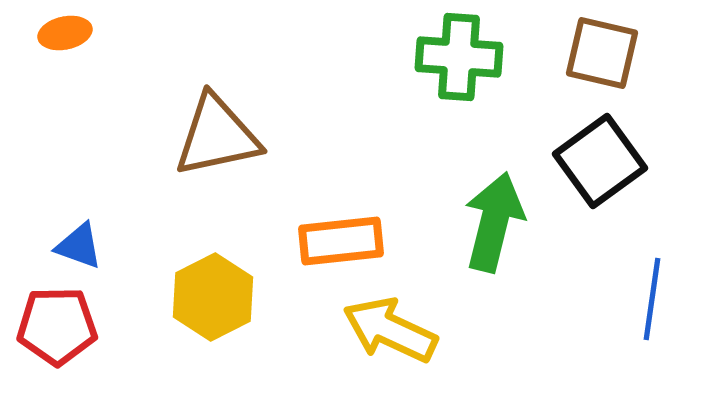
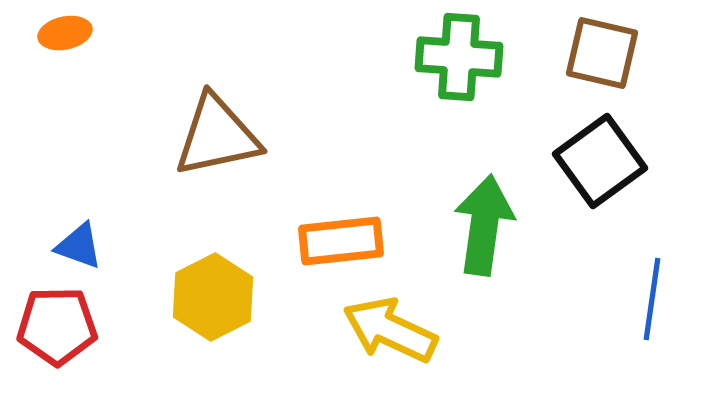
green arrow: moved 10 px left, 3 px down; rotated 6 degrees counterclockwise
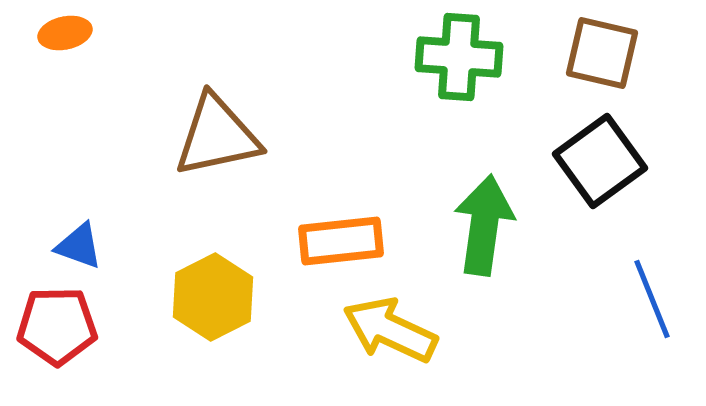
blue line: rotated 30 degrees counterclockwise
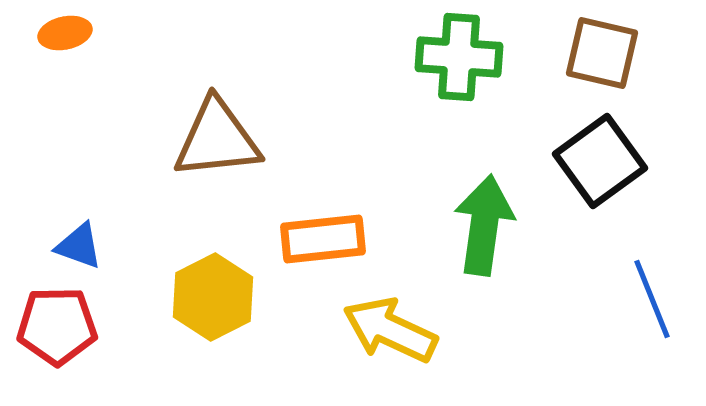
brown triangle: moved 3 px down; rotated 6 degrees clockwise
orange rectangle: moved 18 px left, 2 px up
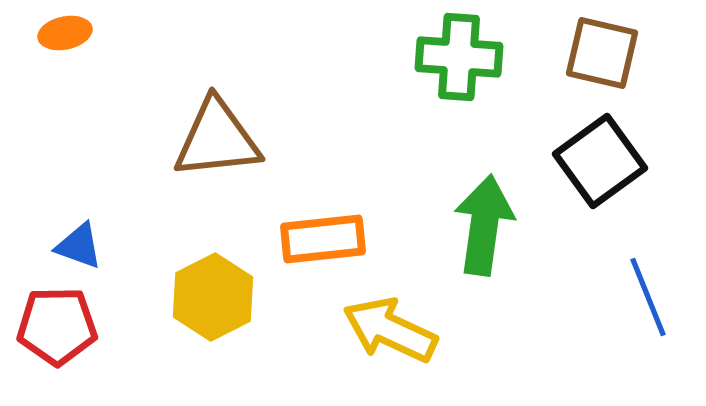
blue line: moved 4 px left, 2 px up
